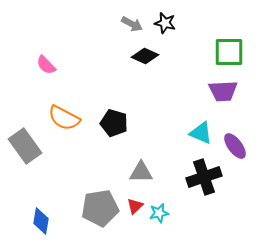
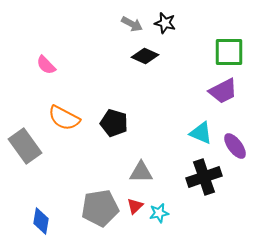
purple trapezoid: rotated 24 degrees counterclockwise
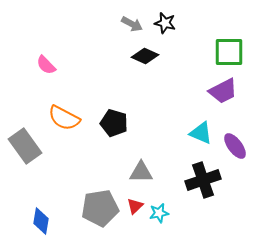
black cross: moved 1 px left, 3 px down
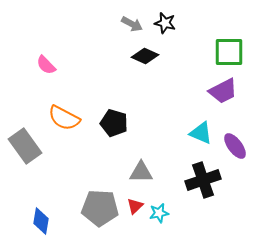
gray pentagon: rotated 12 degrees clockwise
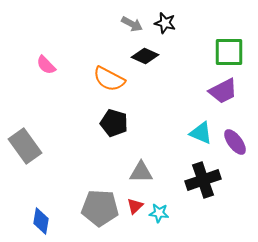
orange semicircle: moved 45 px right, 39 px up
purple ellipse: moved 4 px up
cyan star: rotated 18 degrees clockwise
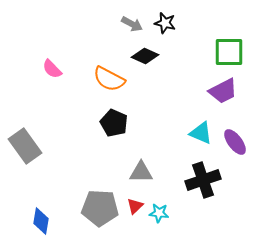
pink semicircle: moved 6 px right, 4 px down
black pentagon: rotated 8 degrees clockwise
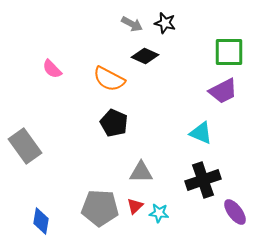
purple ellipse: moved 70 px down
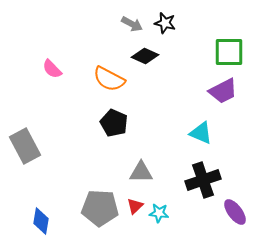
gray rectangle: rotated 8 degrees clockwise
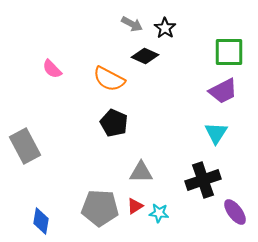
black star: moved 5 px down; rotated 20 degrees clockwise
cyan triangle: moved 15 px right; rotated 40 degrees clockwise
red triangle: rotated 12 degrees clockwise
